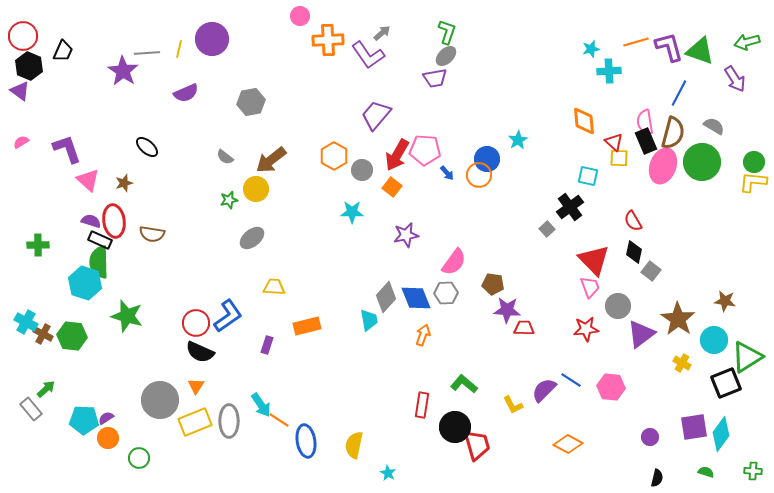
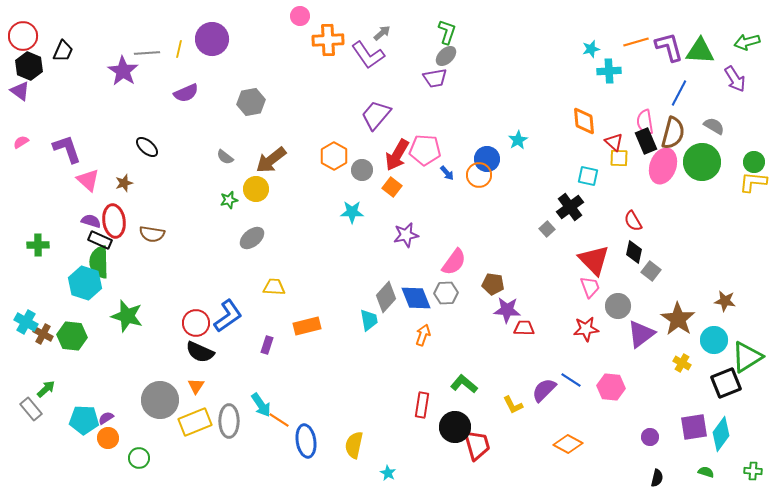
green triangle at (700, 51): rotated 16 degrees counterclockwise
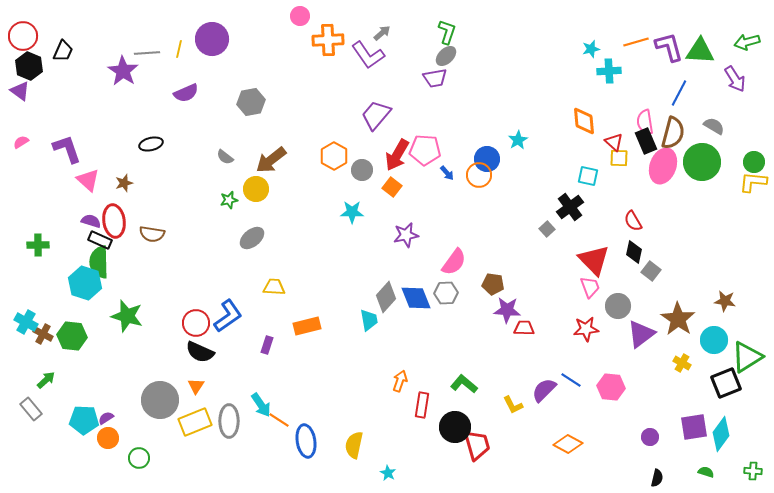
black ellipse at (147, 147): moved 4 px right, 3 px up; rotated 55 degrees counterclockwise
orange arrow at (423, 335): moved 23 px left, 46 px down
green arrow at (46, 389): moved 9 px up
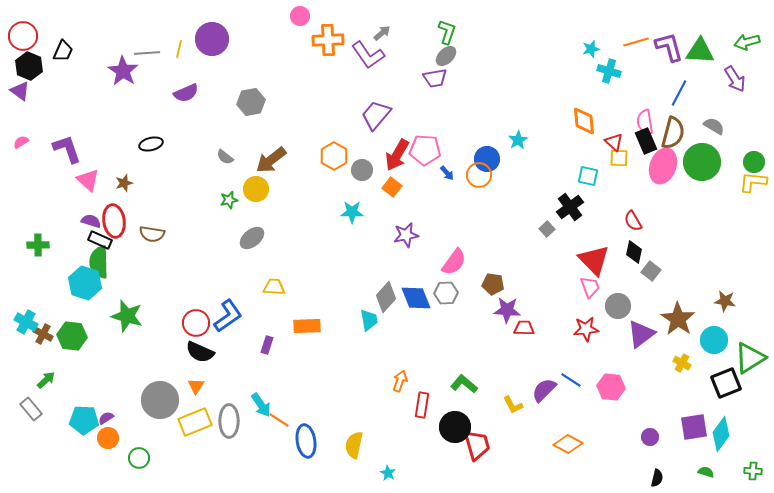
cyan cross at (609, 71): rotated 20 degrees clockwise
orange rectangle at (307, 326): rotated 12 degrees clockwise
green triangle at (747, 357): moved 3 px right, 1 px down
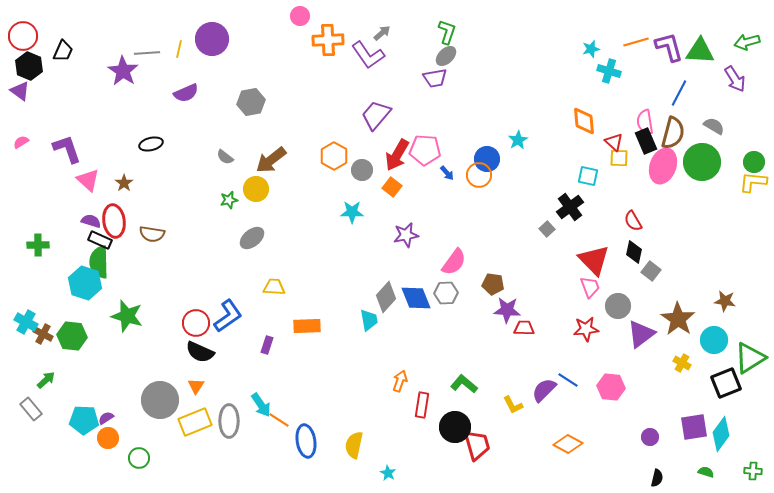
brown star at (124, 183): rotated 18 degrees counterclockwise
blue line at (571, 380): moved 3 px left
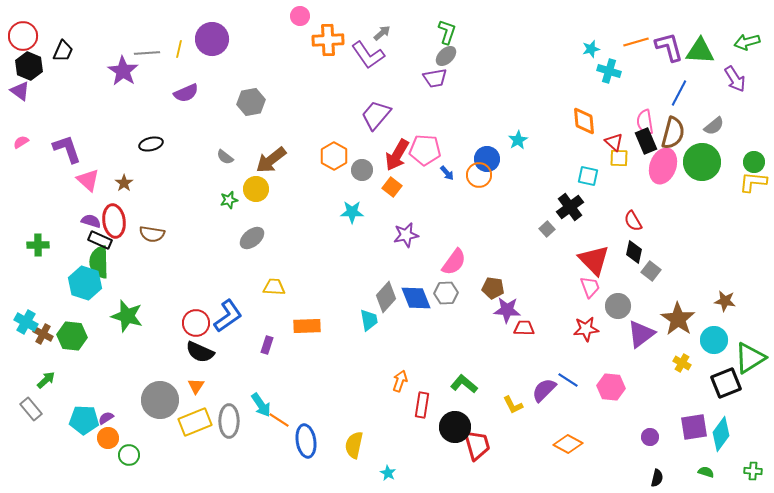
gray semicircle at (714, 126): rotated 110 degrees clockwise
brown pentagon at (493, 284): moved 4 px down
green circle at (139, 458): moved 10 px left, 3 px up
